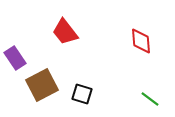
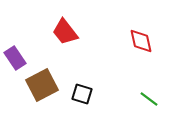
red diamond: rotated 8 degrees counterclockwise
green line: moved 1 px left
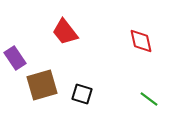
brown square: rotated 12 degrees clockwise
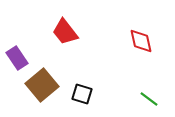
purple rectangle: moved 2 px right
brown square: rotated 24 degrees counterclockwise
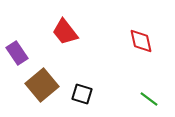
purple rectangle: moved 5 px up
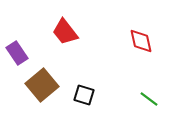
black square: moved 2 px right, 1 px down
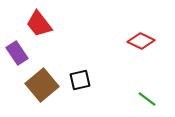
red trapezoid: moved 26 px left, 8 px up
red diamond: rotated 52 degrees counterclockwise
black square: moved 4 px left, 15 px up; rotated 30 degrees counterclockwise
green line: moved 2 px left
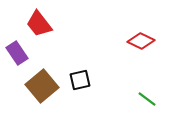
brown square: moved 1 px down
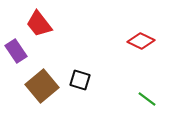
purple rectangle: moved 1 px left, 2 px up
black square: rotated 30 degrees clockwise
